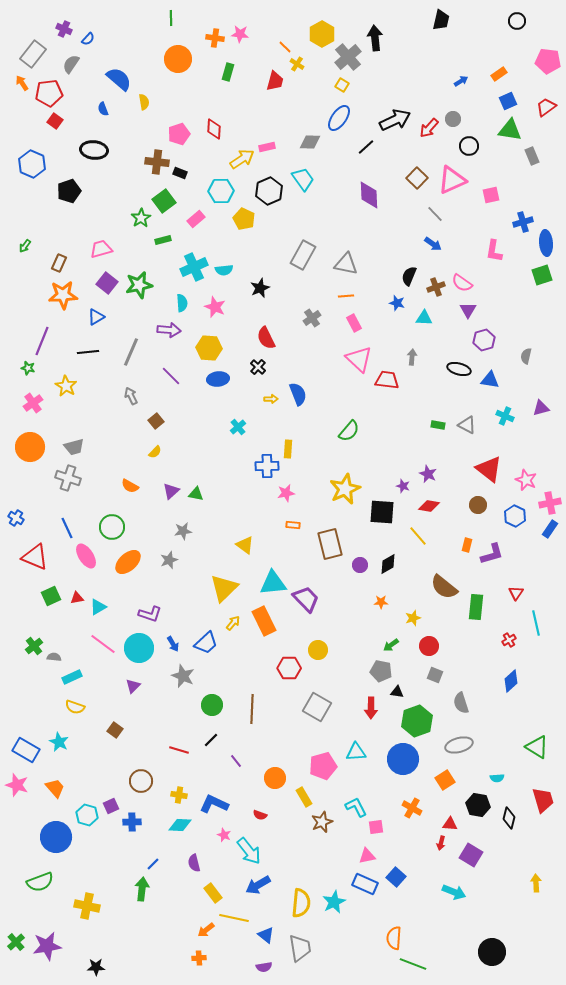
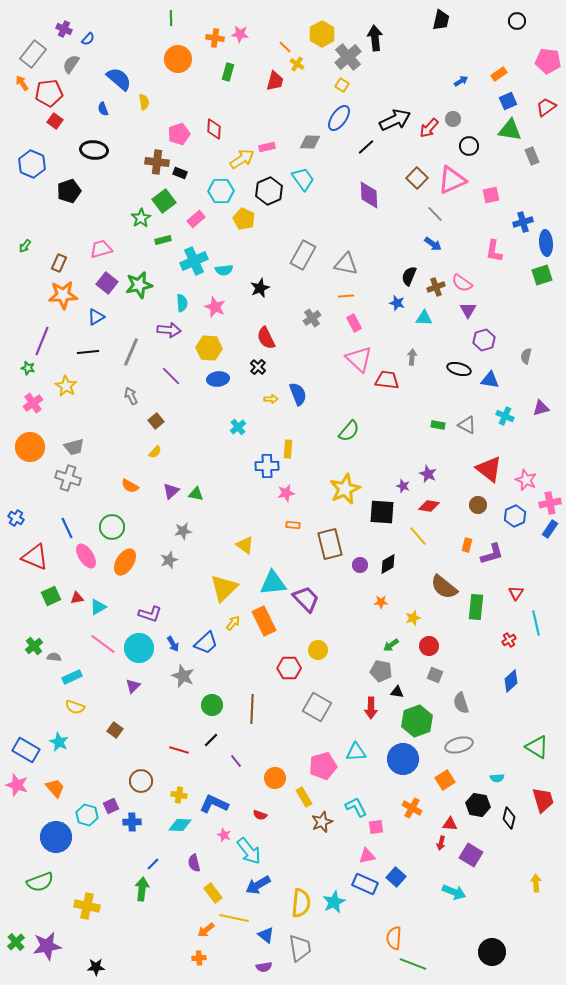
cyan cross at (194, 267): moved 6 px up
blue hexagon at (515, 516): rotated 10 degrees clockwise
orange ellipse at (128, 562): moved 3 px left; rotated 16 degrees counterclockwise
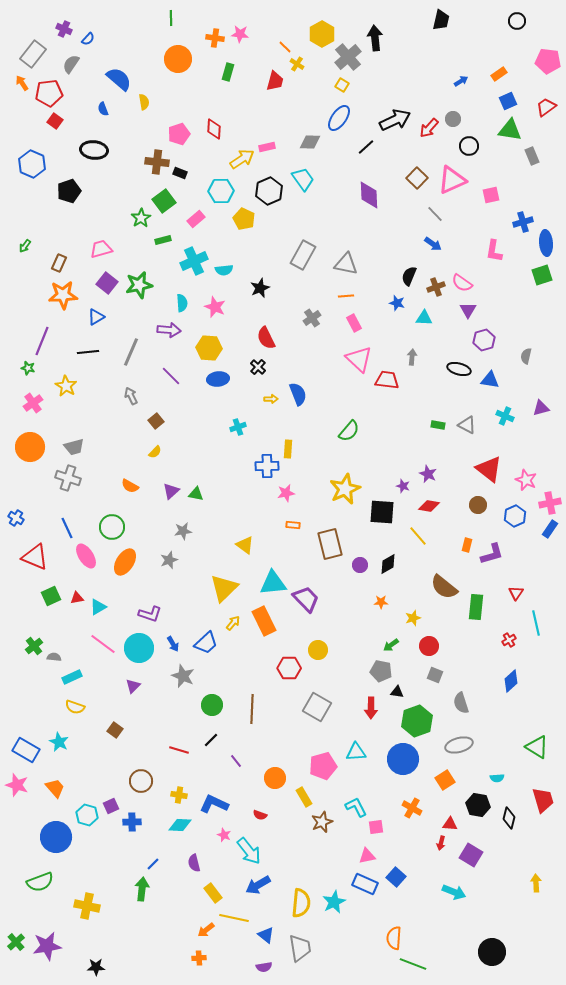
cyan cross at (238, 427): rotated 21 degrees clockwise
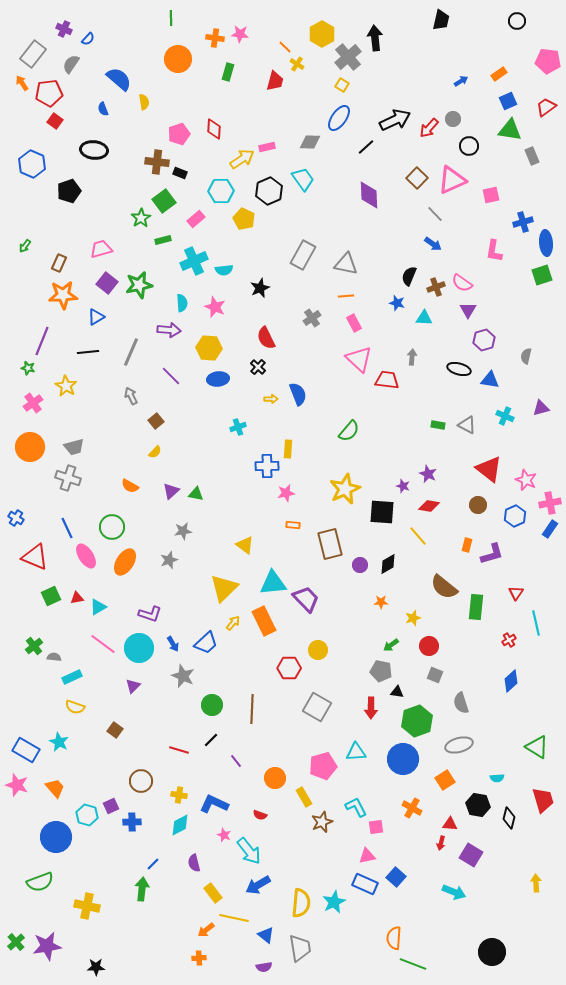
cyan diamond at (180, 825): rotated 30 degrees counterclockwise
